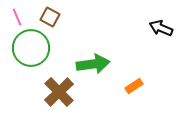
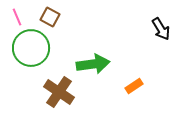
black arrow: moved 1 px down; rotated 145 degrees counterclockwise
brown cross: rotated 12 degrees counterclockwise
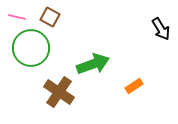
pink line: rotated 54 degrees counterclockwise
green arrow: rotated 12 degrees counterclockwise
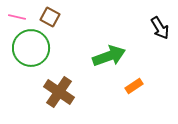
black arrow: moved 1 px left, 1 px up
green arrow: moved 16 px right, 8 px up
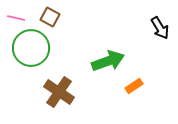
pink line: moved 1 px left, 1 px down
green arrow: moved 1 px left, 5 px down
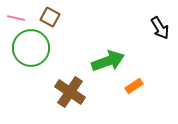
brown cross: moved 11 px right
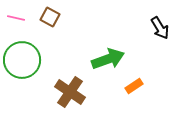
green circle: moved 9 px left, 12 px down
green arrow: moved 2 px up
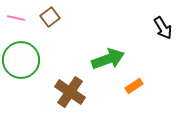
brown square: rotated 24 degrees clockwise
black arrow: moved 3 px right
green circle: moved 1 px left
